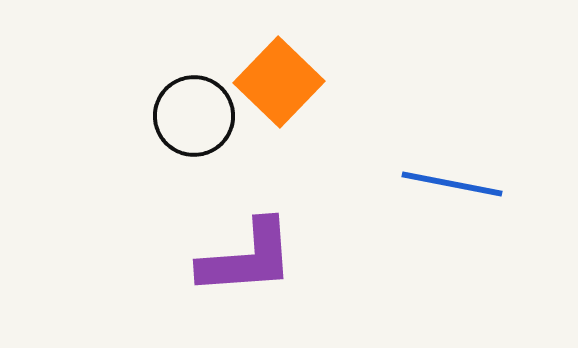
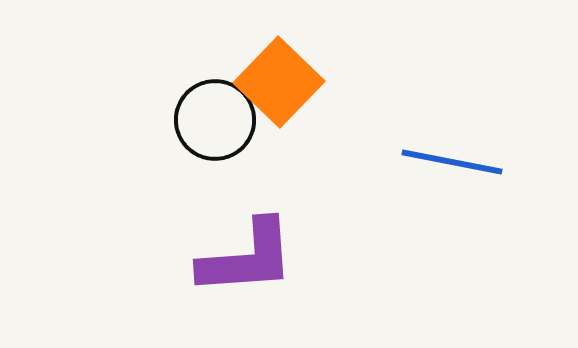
black circle: moved 21 px right, 4 px down
blue line: moved 22 px up
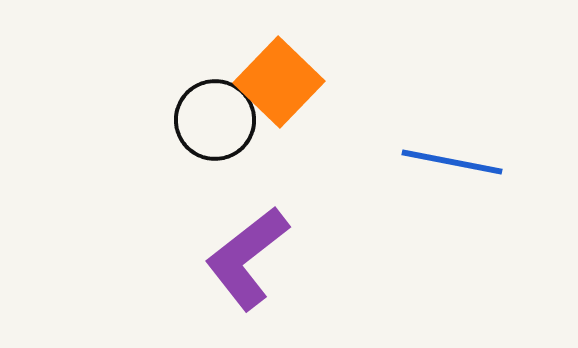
purple L-shape: rotated 146 degrees clockwise
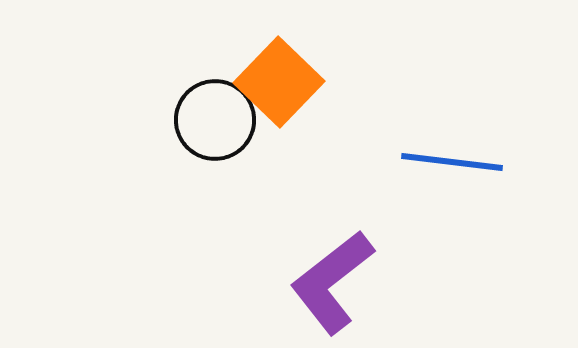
blue line: rotated 4 degrees counterclockwise
purple L-shape: moved 85 px right, 24 px down
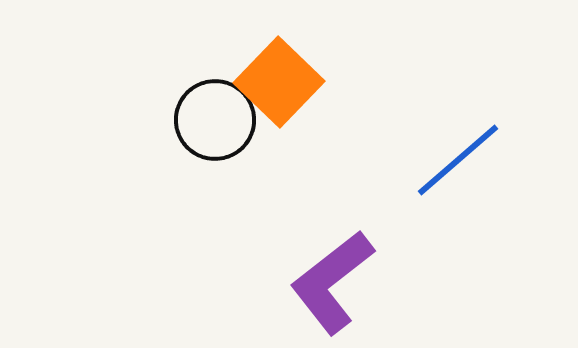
blue line: moved 6 px right, 2 px up; rotated 48 degrees counterclockwise
